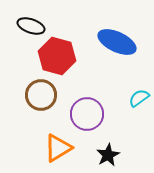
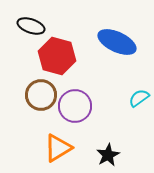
purple circle: moved 12 px left, 8 px up
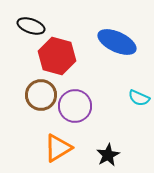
cyan semicircle: rotated 120 degrees counterclockwise
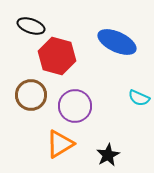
brown circle: moved 10 px left
orange triangle: moved 2 px right, 4 px up
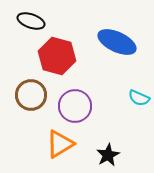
black ellipse: moved 5 px up
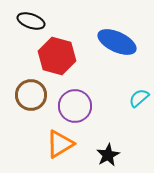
cyan semicircle: rotated 115 degrees clockwise
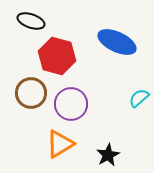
brown circle: moved 2 px up
purple circle: moved 4 px left, 2 px up
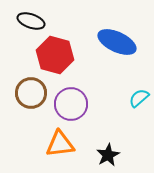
red hexagon: moved 2 px left, 1 px up
orange triangle: rotated 24 degrees clockwise
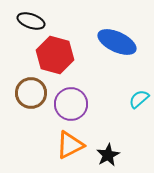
cyan semicircle: moved 1 px down
orange triangle: moved 10 px right, 1 px down; rotated 20 degrees counterclockwise
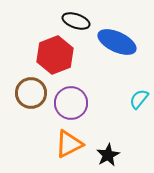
black ellipse: moved 45 px right
red hexagon: rotated 24 degrees clockwise
cyan semicircle: rotated 10 degrees counterclockwise
purple circle: moved 1 px up
orange triangle: moved 1 px left, 1 px up
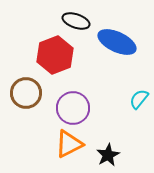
brown circle: moved 5 px left
purple circle: moved 2 px right, 5 px down
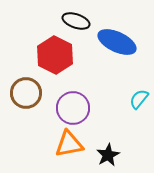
red hexagon: rotated 12 degrees counterclockwise
orange triangle: rotated 16 degrees clockwise
